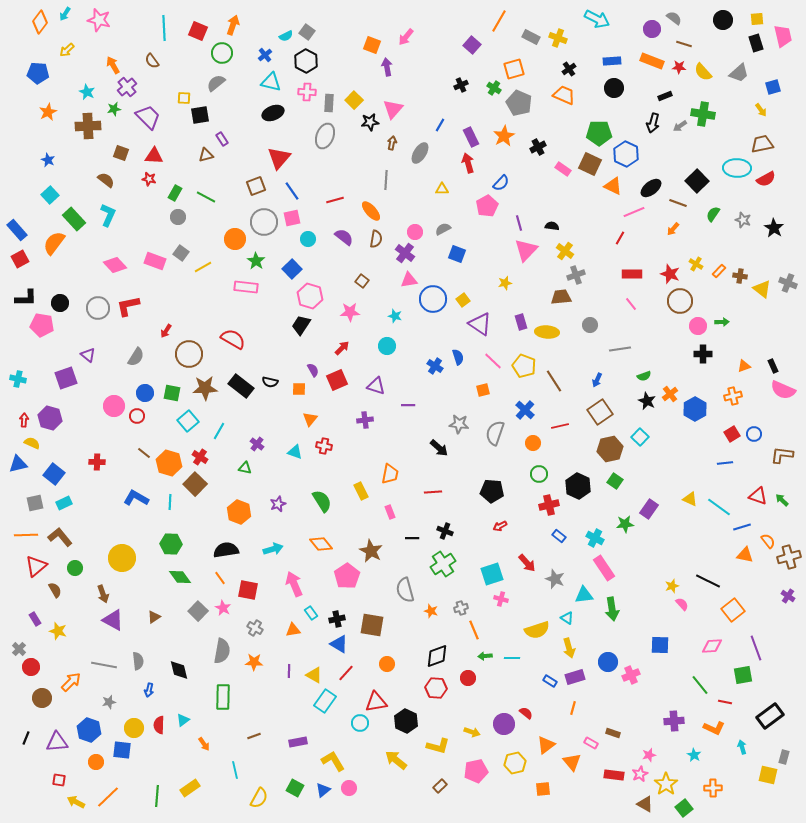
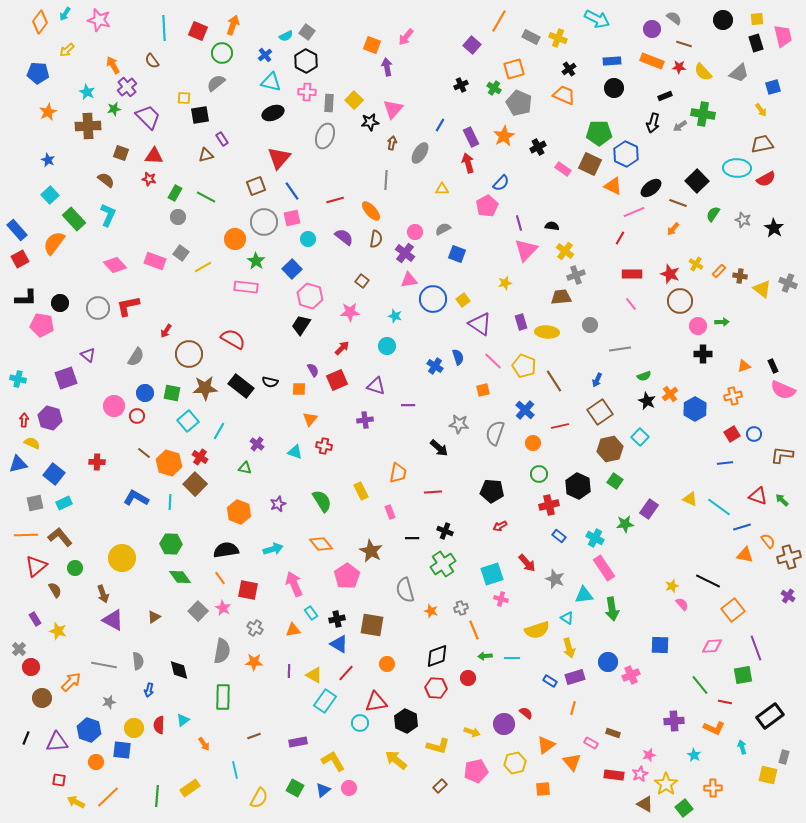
orange trapezoid at (390, 474): moved 8 px right, 1 px up
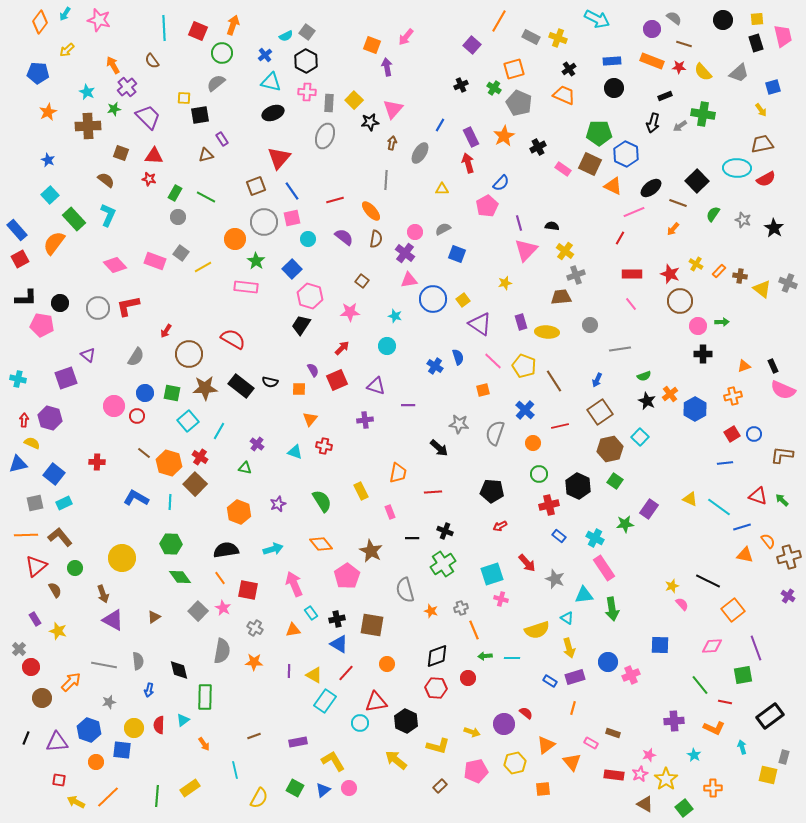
green rectangle at (223, 697): moved 18 px left
yellow star at (666, 784): moved 5 px up
